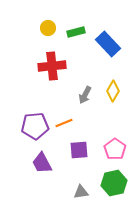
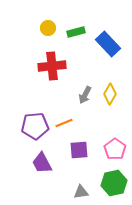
yellow diamond: moved 3 px left, 3 px down
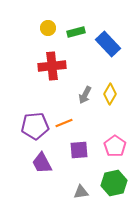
pink pentagon: moved 3 px up
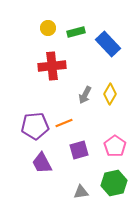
purple square: rotated 12 degrees counterclockwise
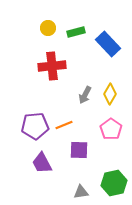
orange line: moved 2 px down
pink pentagon: moved 4 px left, 17 px up
purple square: rotated 18 degrees clockwise
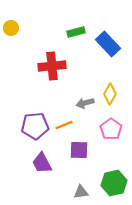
yellow circle: moved 37 px left
gray arrow: moved 8 px down; rotated 48 degrees clockwise
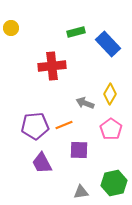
gray arrow: rotated 36 degrees clockwise
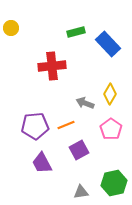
orange line: moved 2 px right
purple square: rotated 30 degrees counterclockwise
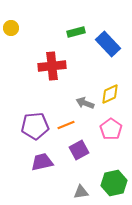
yellow diamond: rotated 35 degrees clockwise
purple trapezoid: moved 1 px up; rotated 105 degrees clockwise
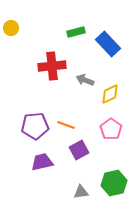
gray arrow: moved 23 px up
orange line: rotated 42 degrees clockwise
